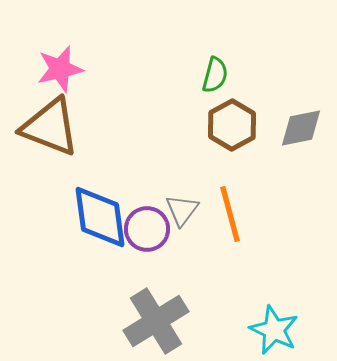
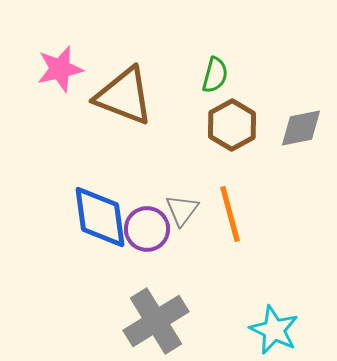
brown triangle: moved 74 px right, 31 px up
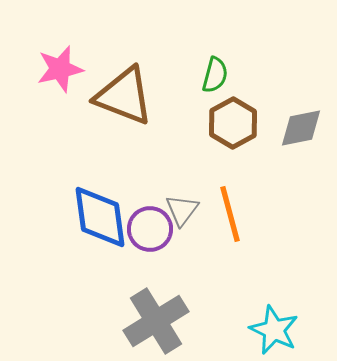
brown hexagon: moved 1 px right, 2 px up
purple circle: moved 3 px right
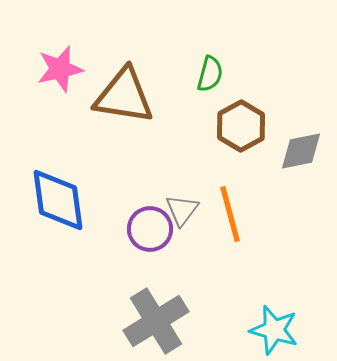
green semicircle: moved 5 px left, 1 px up
brown triangle: rotated 12 degrees counterclockwise
brown hexagon: moved 8 px right, 3 px down
gray diamond: moved 23 px down
blue diamond: moved 42 px left, 17 px up
cyan star: rotated 9 degrees counterclockwise
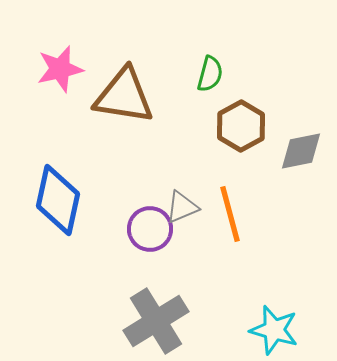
blue diamond: rotated 20 degrees clockwise
gray triangle: moved 3 px up; rotated 30 degrees clockwise
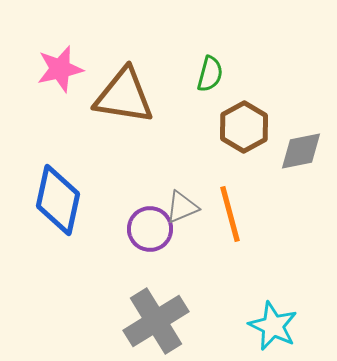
brown hexagon: moved 3 px right, 1 px down
cyan star: moved 1 px left, 4 px up; rotated 9 degrees clockwise
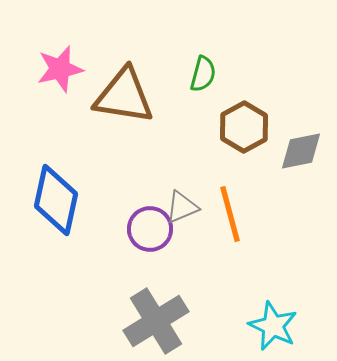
green semicircle: moved 7 px left
blue diamond: moved 2 px left
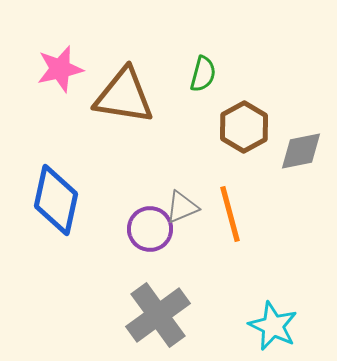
gray cross: moved 2 px right, 6 px up; rotated 4 degrees counterclockwise
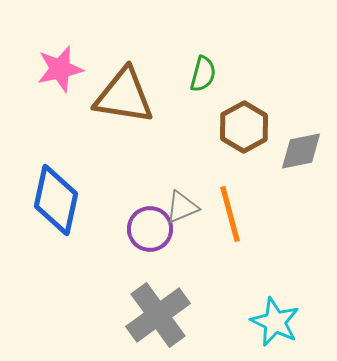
cyan star: moved 2 px right, 4 px up
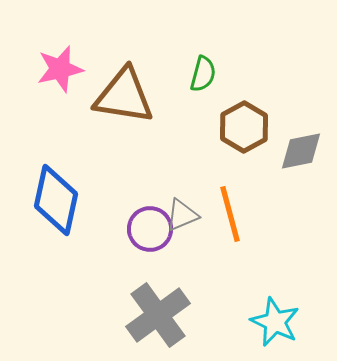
gray triangle: moved 8 px down
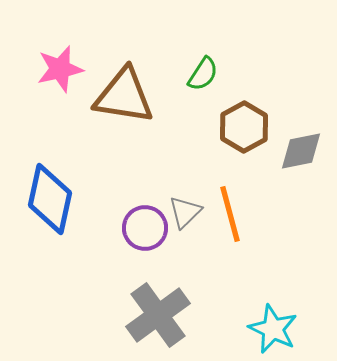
green semicircle: rotated 18 degrees clockwise
blue diamond: moved 6 px left, 1 px up
gray triangle: moved 3 px right, 3 px up; rotated 21 degrees counterclockwise
purple circle: moved 5 px left, 1 px up
cyan star: moved 2 px left, 7 px down
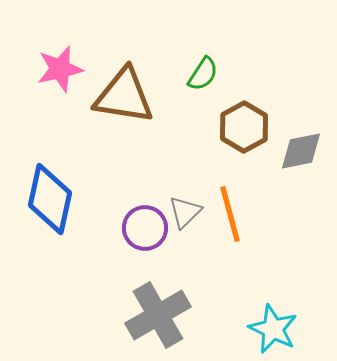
gray cross: rotated 6 degrees clockwise
